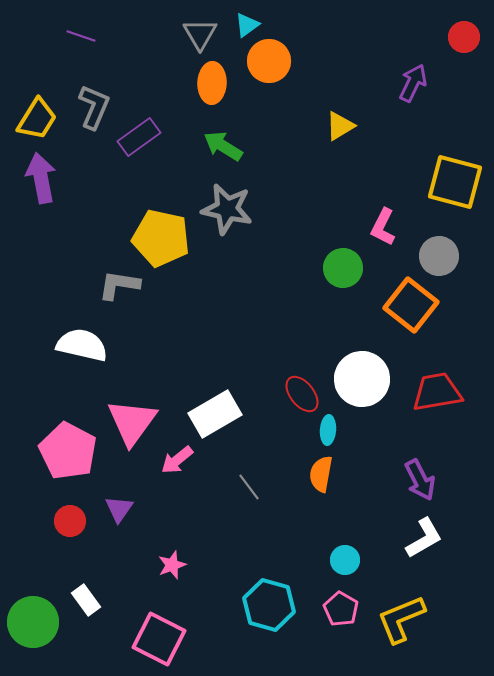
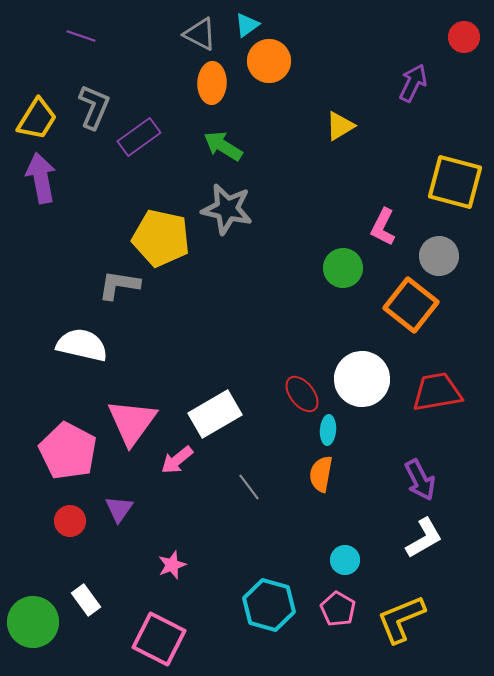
gray triangle at (200, 34): rotated 33 degrees counterclockwise
pink pentagon at (341, 609): moved 3 px left
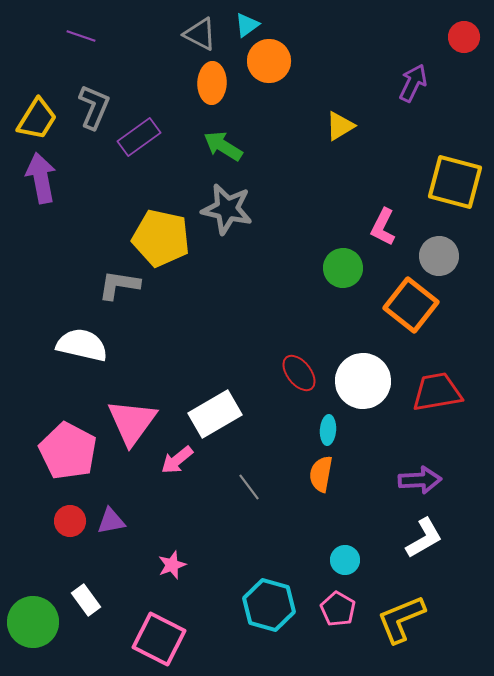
white circle at (362, 379): moved 1 px right, 2 px down
red ellipse at (302, 394): moved 3 px left, 21 px up
purple arrow at (420, 480): rotated 66 degrees counterclockwise
purple triangle at (119, 509): moved 8 px left, 12 px down; rotated 44 degrees clockwise
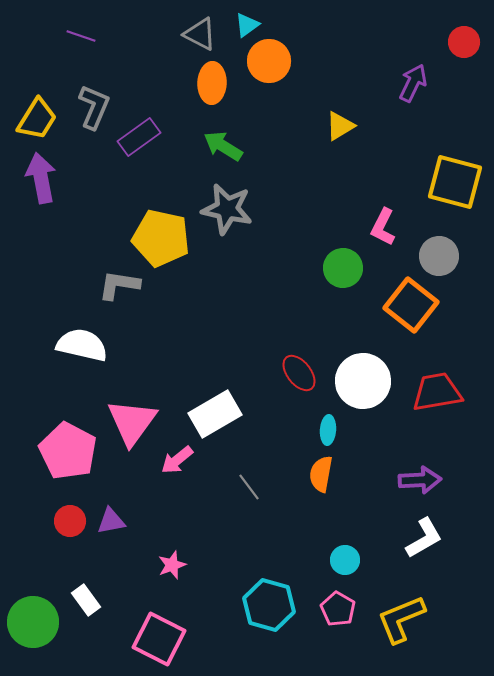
red circle at (464, 37): moved 5 px down
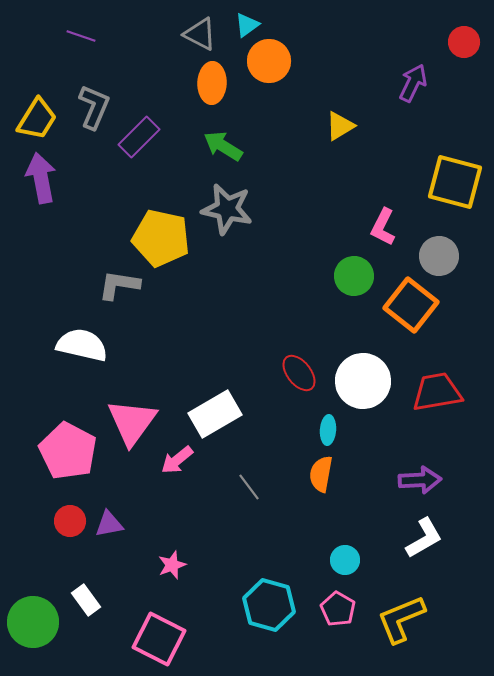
purple rectangle at (139, 137): rotated 9 degrees counterclockwise
green circle at (343, 268): moved 11 px right, 8 px down
purple triangle at (111, 521): moved 2 px left, 3 px down
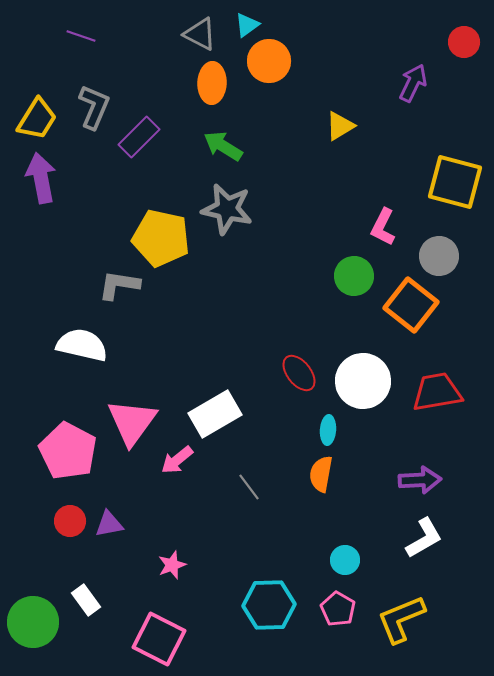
cyan hexagon at (269, 605): rotated 18 degrees counterclockwise
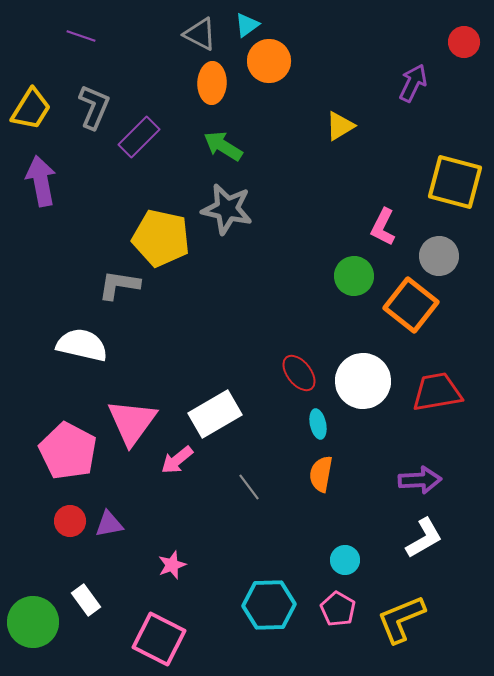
yellow trapezoid at (37, 119): moved 6 px left, 10 px up
purple arrow at (41, 178): moved 3 px down
cyan ellipse at (328, 430): moved 10 px left, 6 px up; rotated 16 degrees counterclockwise
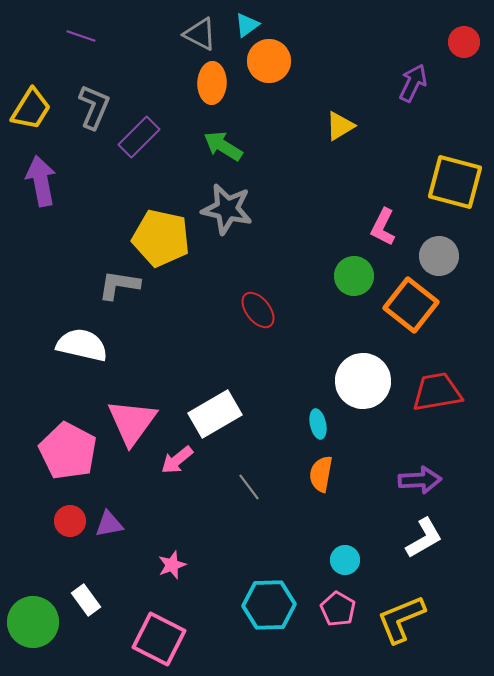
red ellipse at (299, 373): moved 41 px left, 63 px up
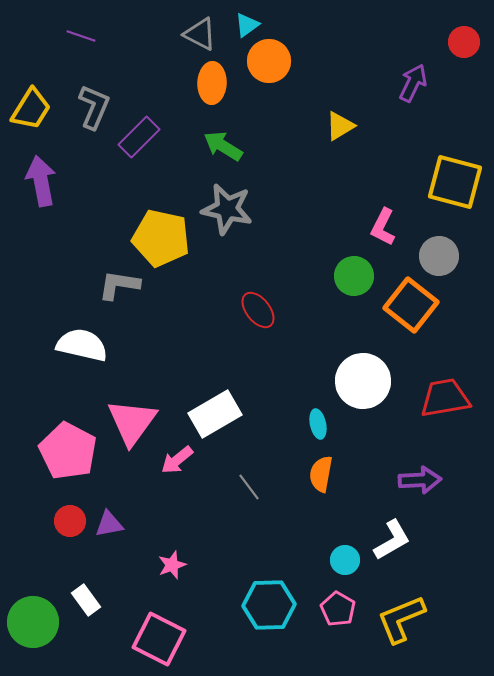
red trapezoid at (437, 392): moved 8 px right, 6 px down
white L-shape at (424, 538): moved 32 px left, 2 px down
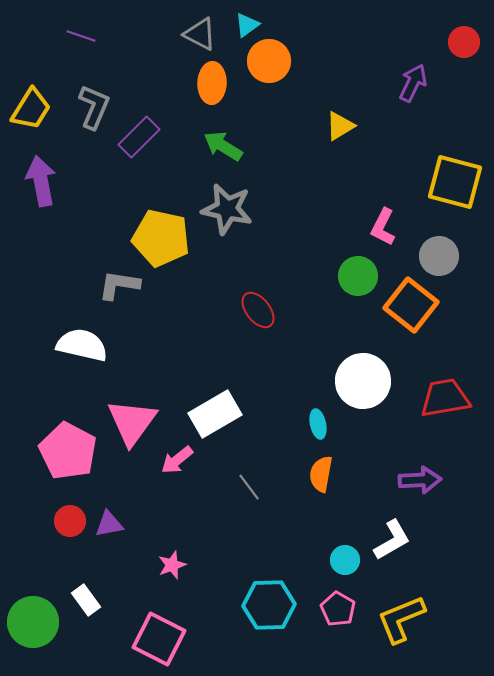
green circle at (354, 276): moved 4 px right
